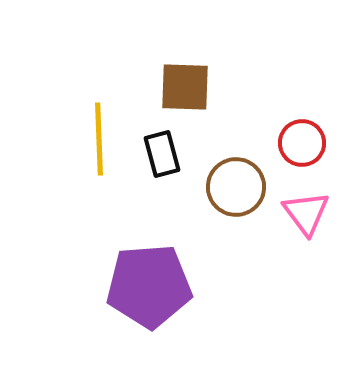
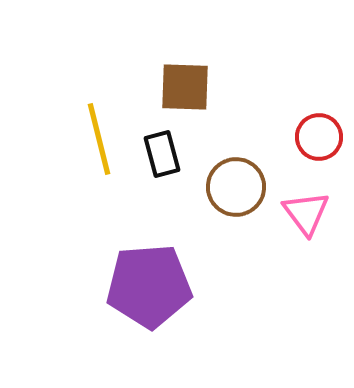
yellow line: rotated 12 degrees counterclockwise
red circle: moved 17 px right, 6 px up
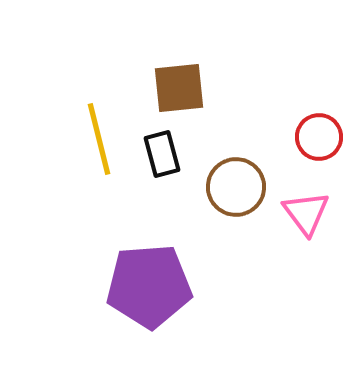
brown square: moved 6 px left, 1 px down; rotated 8 degrees counterclockwise
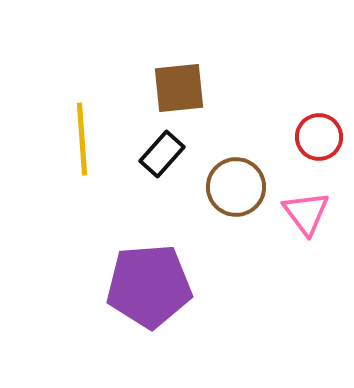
yellow line: moved 17 px left; rotated 10 degrees clockwise
black rectangle: rotated 57 degrees clockwise
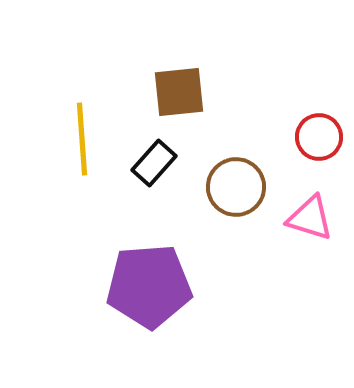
brown square: moved 4 px down
black rectangle: moved 8 px left, 9 px down
pink triangle: moved 4 px right, 5 px down; rotated 36 degrees counterclockwise
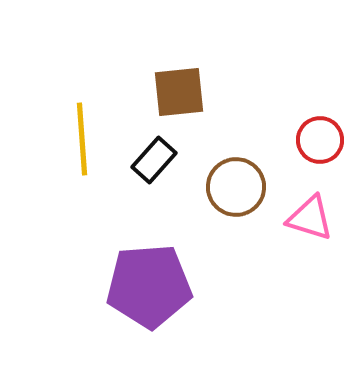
red circle: moved 1 px right, 3 px down
black rectangle: moved 3 px up
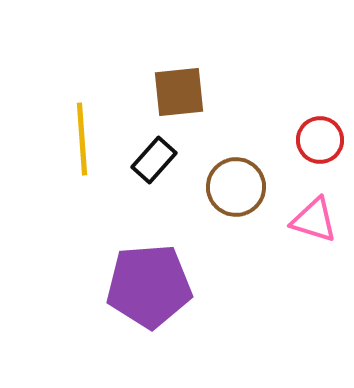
pink triangle: moved 4 px right, 2 px down
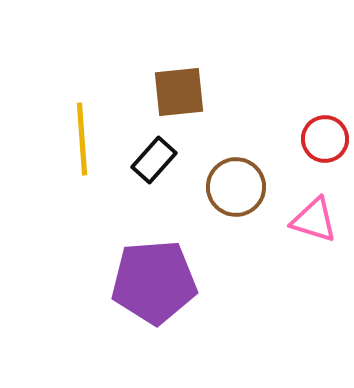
red circle: moved 5 px right, 1 px up
purple pentagon: moved 5 px right, 4 px up
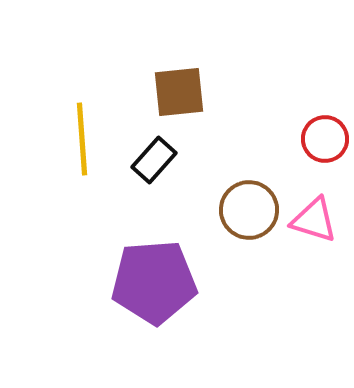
brown circle: moved 13 px right, 23 px down
